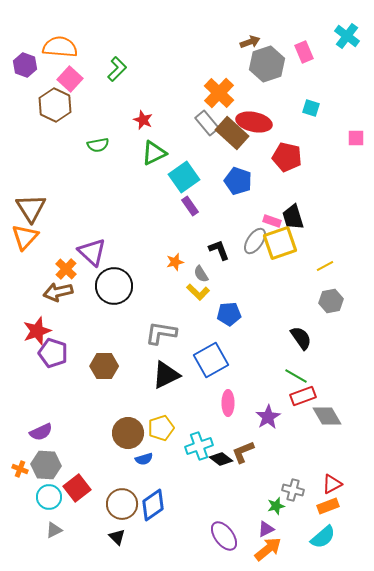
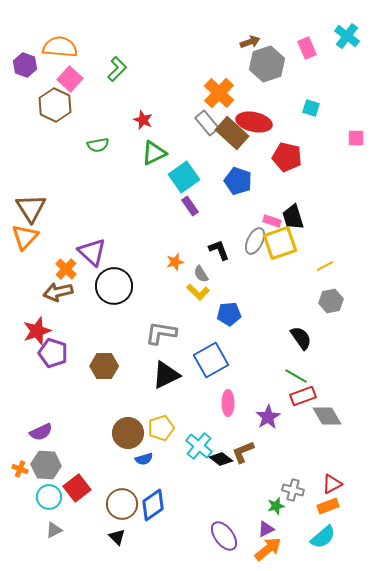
pink rectangle at (304, 52): moved 3 px right, 4 px up
gray ellipse at (255, 241): rotated 8 degrees counterclockwise
cyan cross at (199, 446): rotated 32 degrees counterclockwise
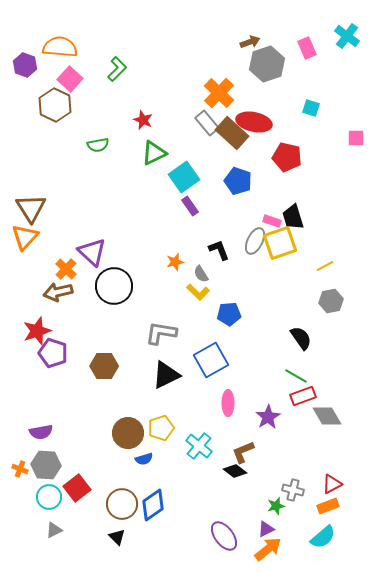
purple semicircle at (41, 432): rotated 15 degrees clockwise
black diamond at (221, 459): moved 14 px right, 12 px down
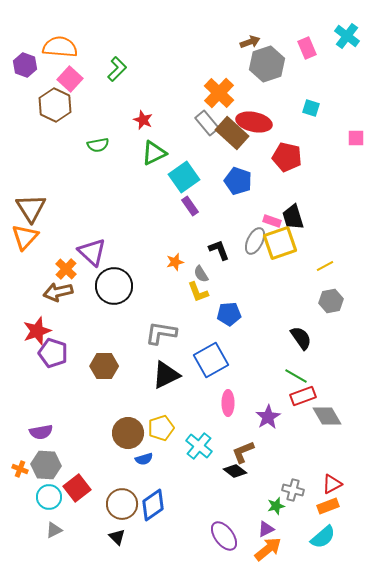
yellow L-shape at (198, 292): rotated 25 degrees clockwise
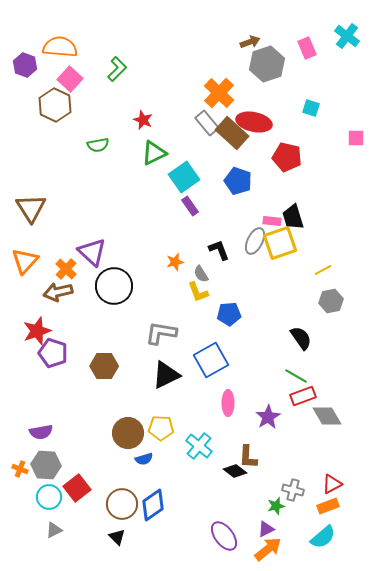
pink rectangle at (272, 221): rotated 12 degrees counterclockwise
orange triangle at (25, 237): moved 24 px down
yellow line at (325, 266): moved 2 px left, 4 px down
yellow pentagon at (161, 428): rotated 20 degrees clockwise
brown L-shape at (243, 452): moved 5 px right, 5 px down; rotated 65 degrees counterclockwise
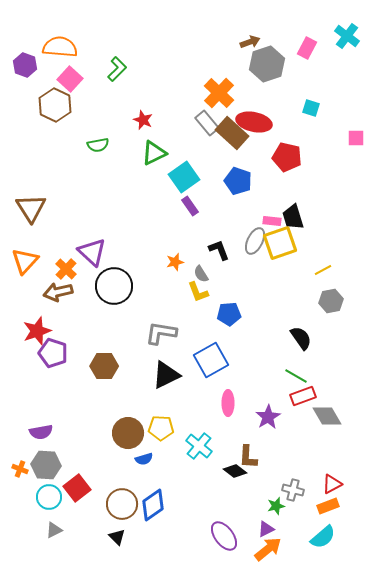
pink rectangle at (307, 48): rotated 50 degrees clockwise
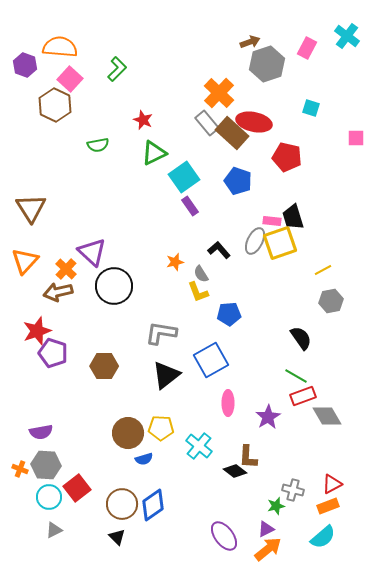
black L-shape at (219, 250): rotated 20 degrees counterclockwise
black triangle at (166, 375): rotated 12 degrees counterclockwise
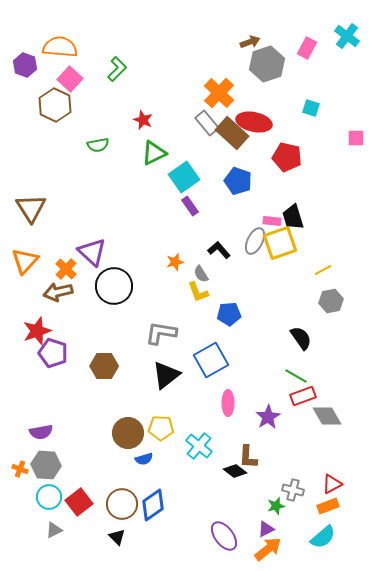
red square at (77, 488): moved 2 px right, 14 px down
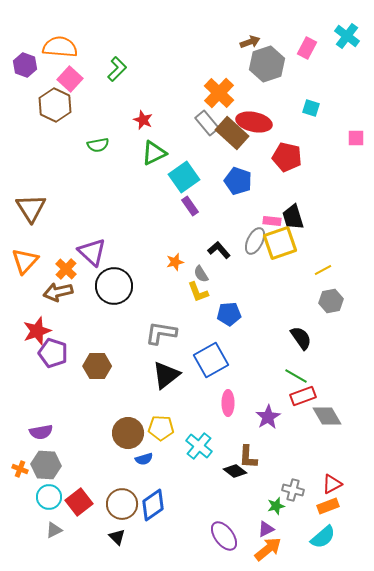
brown hexagon at (104, 366): moved 7 px left
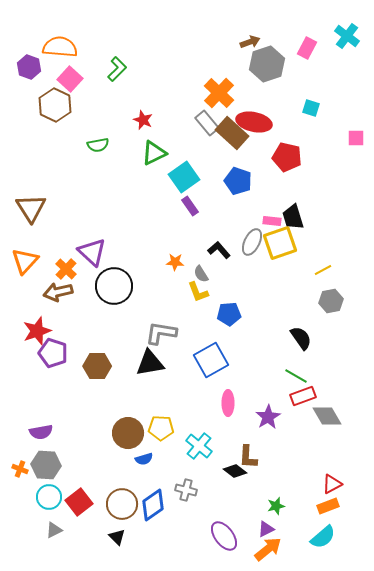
purple hexagon at (25, 65): moved 4 px right, 2 px down
gray ellipse at (255, 241): moved 3 px left, 1 px down
orange star at (175, 262): rotated 18 degrees clockwise
black triangle at (166, 375): moved 16 px left, 12 px up; rotated 28 degrees clockwise
gray cross at (293, 490): moved 107 px left
